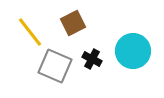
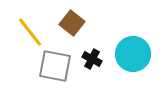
brown square: moved 1 px left; rotated 25 degrees counterclockwise
cyan circle: moved 3 px down
gray square: rotated 12 degrees counterclockwise
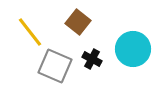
brown square: moved 6 px right, 1 px up
cyan circle: moved 5 px up
gray square: rotated 12 degrees clockwise
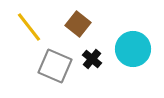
brown square: moved 2 px down
yellow line: moved 1 px left, 5 px up
black cross: rotated 12 degrees clockwise
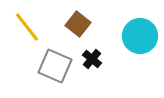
yellow line: moved 2 px left
cyan circle: moved 7 px right, 13 px up
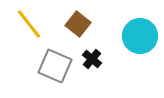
yellow line: moved 2 px right, 3 px up
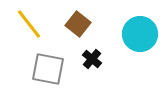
cyan circle: moved 2 px up
gray square: moved 7 px left, 3 px down; rotated 12 degrees counterclockwise
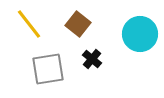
gray square: rotated 20 degrees counterclockwise
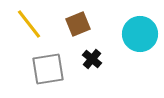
brown square: rotated 30 degrees clockwise
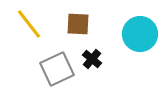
brown square: rotated 25 degrees clockwise
gray square: moved 9 px right; rotated 16 degrees counterclockwise
